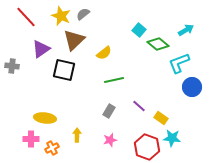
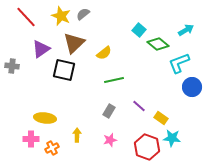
brown triangle: moved 3 px down
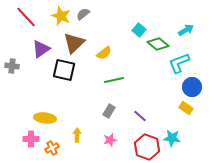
purple line: moved 1 px right, 10 px down
yellow rectangle: moved 25 px right, 10 px up
